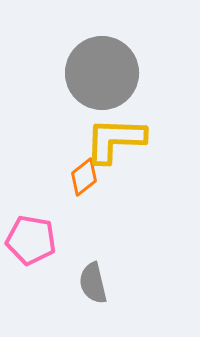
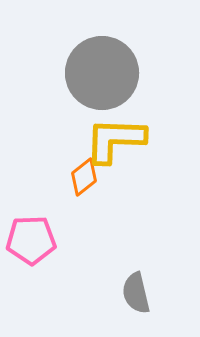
pink pentagon: rotated 12 degrees counterclockwise
gray semicircle: moved 43 px right, 10 px down
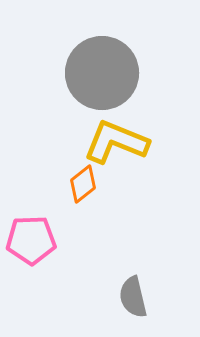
yellow L-shape: moved 1 px right, 2 px down; rotated 20 degrees clockwise
orange diamond: moved 1 px left, 7 px down
gray semicircle: moved 3 px left, 4 px down
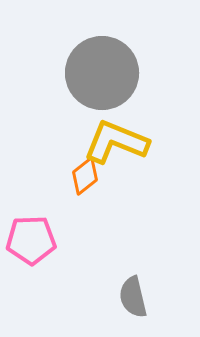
orange diamond: moved 2 px right, 8 px up
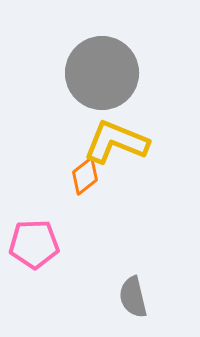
pink pentagon: moved 3 px right, 4 px down
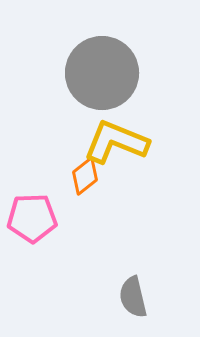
pink pentagon: moved 2 px left, 26 px up
